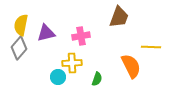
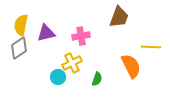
gray diamond: rotated 15 degrees clockwise
yellow cross: rotated 24 degrees counterclockwise
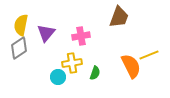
purple triangle: rotated 36 degrees counterclockwise
yellow line: moved 2 px left, 8 px down; rotated 24 degrees counterclockwise
yellow cross: rotated 18 degrees clockwise
green semicircle: moved 2 px left, 6 px up
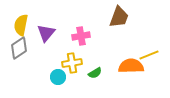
orange semicircle: rotated 65 degrees counterclockwise
green semicircle: rotated 40 degrees clockwise
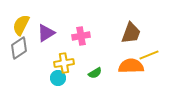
brown trapezoid: moved 12 px right, 16 px down
yellow semicircle: rotated 15 degrees clockwise
purple triangle: rotated 18 degrees clockwise
yellow cross: moved 8 px left
cyan circle: moved 1 px down
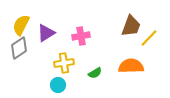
brown trapezoid: moved 7 px up
yellow line: moved 17 px up; rotated 24 degrees counterclockwise
cyan circle: moved 7 px down
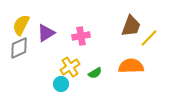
gray diamond: rotated 10 degrees clockwise
yellow cross: moved 6 px right, 4 px down; rotated 24 degrees counterclockwise
cyan circle: moved 3 px right, 1 px up
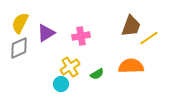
yellow semicircle: moved 1 px left, 2 px up
yellow line: rotated 12 degrees clockwise
green semicircle: moved 2 px right, 1 px down
